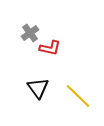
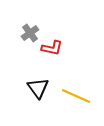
red L-shape: moved 2 px right
yellow line: moved 2 px left; rotated 20 degrees counterclockwise
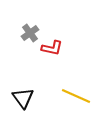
black triangle: moved 15 px left, 10 px down
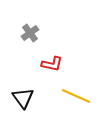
red L-shape: moved 16 px down
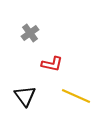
black triangle: moved 2 px right, 2 px up
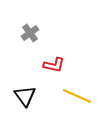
red L-shape: moved 2 px right, 1 px down
yellow line: moved 1 px right
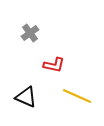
black triangle: moved 1 px right, 1 px down; rotated 30 degrees counterclockwise
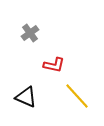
yellow line: rotated 24 degrees clockwise
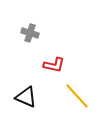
gray cross: rotated 36 degrees counterclockwise
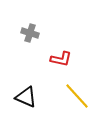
red L-shape: moved 7 px right, 6 px up
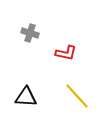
red L-shape: moved 5 px right, 6 px up
black triangle: rotated 20 degrees counterclockwise
